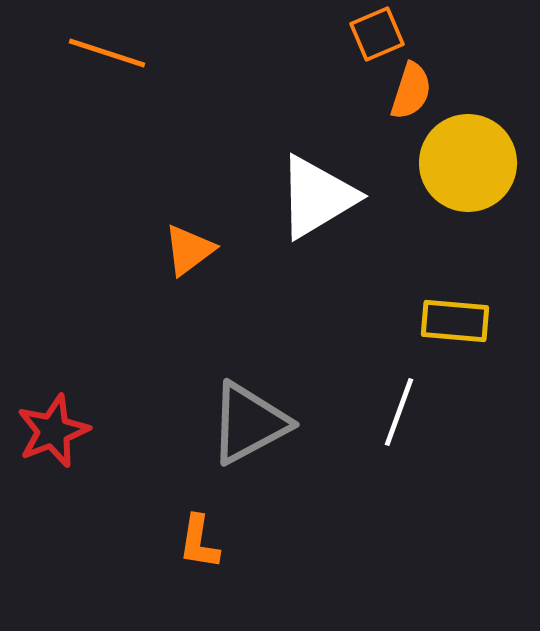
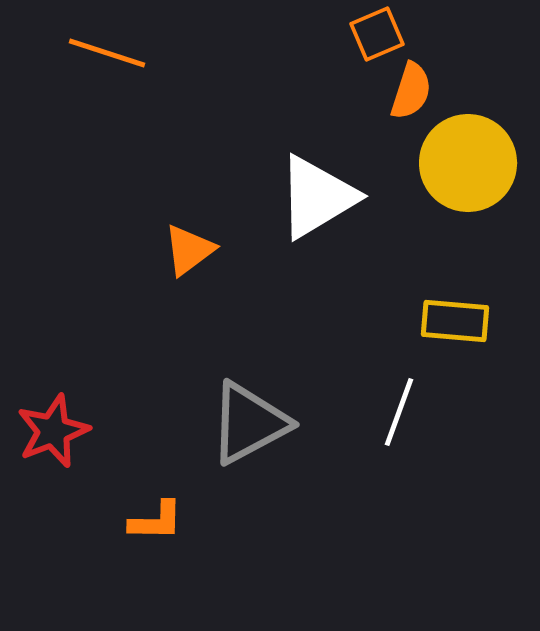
orange L-shape: moved 43 px left, 21 px up; rotated 98 degrees counterclockwise
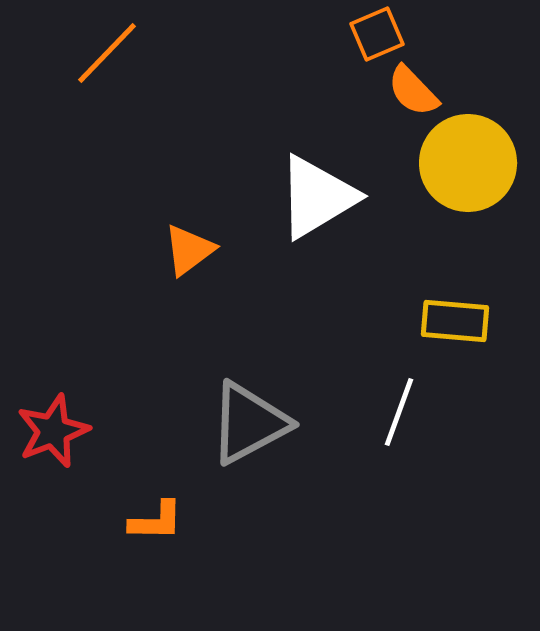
orange line: rotated 64 degrees counterclockwise
orange semicircle: moved 2 px right; rotated 118 degrees clockwise
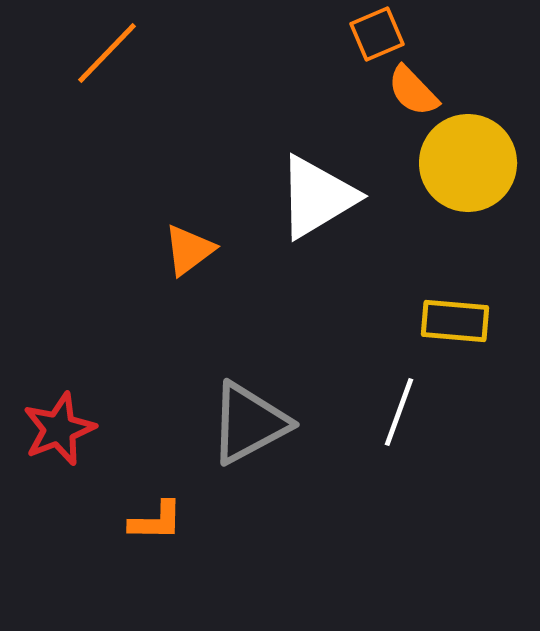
red star: moved 6 px right, 2 px up
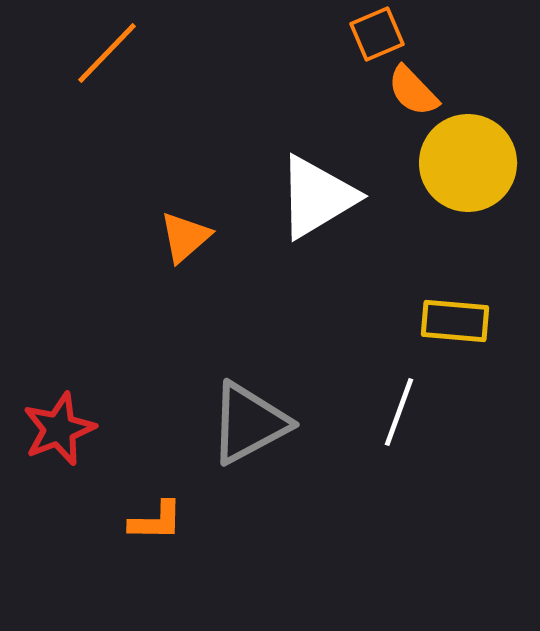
orange triangle: moved 4 px left, 13 px up; rotated 4 degrees counterclockwise
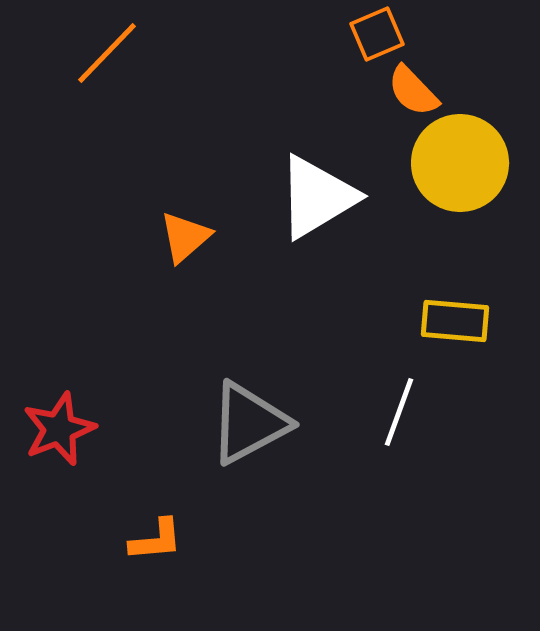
yellow circle: moved 8 px left
orange L-shape: moved 19 px down; rotated 6 degrees counterclockwise
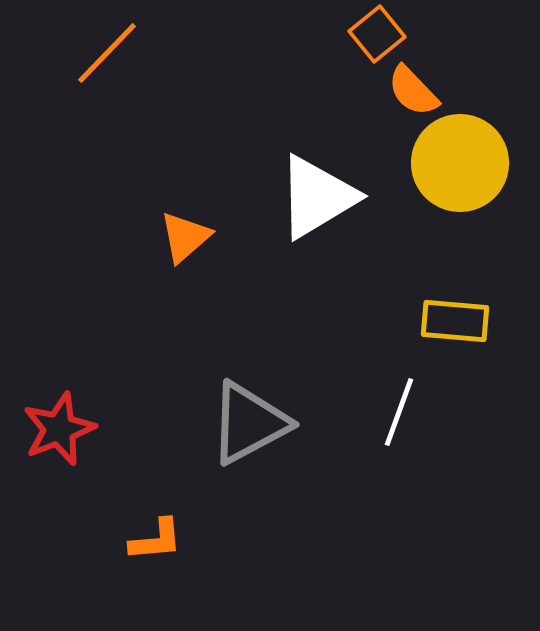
orange square: rotated 16 degrees counterclockwise
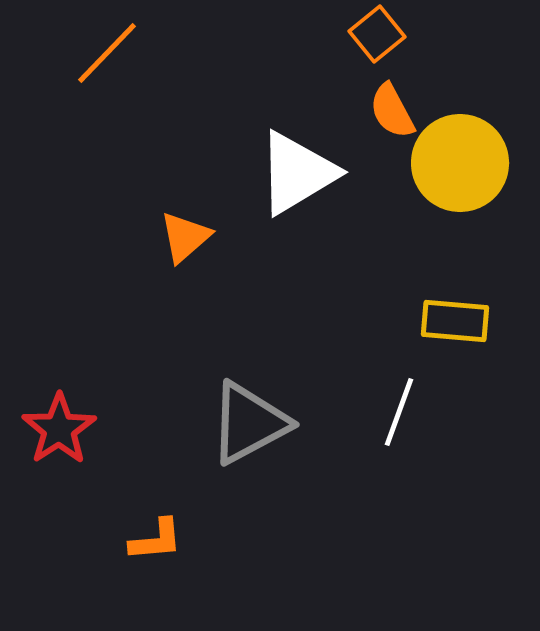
orange semicircle: moved 21 px left, 20 px down; rotated 16 degrees clockwise
white triangle: moved 20 px left, 24 px up
red star: rotated 12 degrees counterclockwise
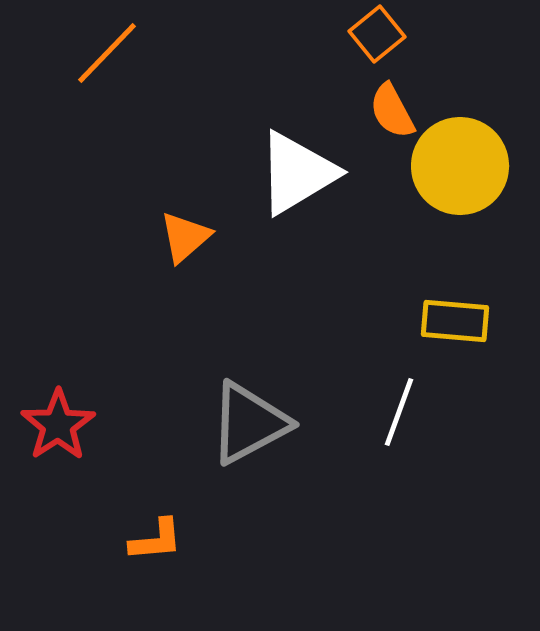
yellow circle: moved 3 px down
red star: moved 1 px left, 4 px up
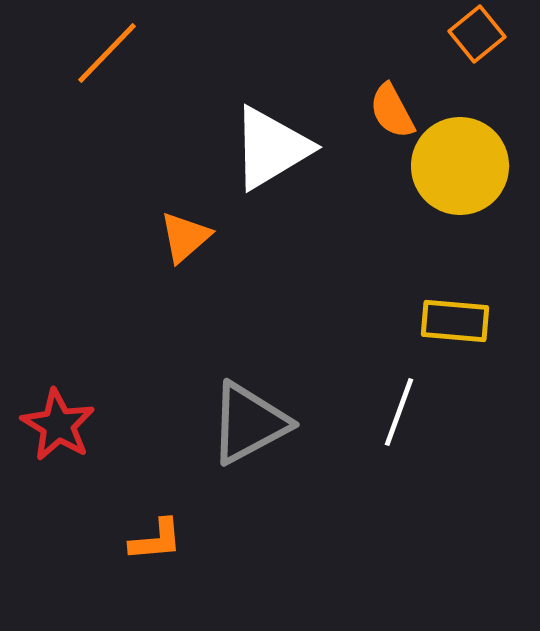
orange square: moved 100 px right
white triangle: moved 26 px left, 25 px up
red star: rotated 8 degrees counterclockwise
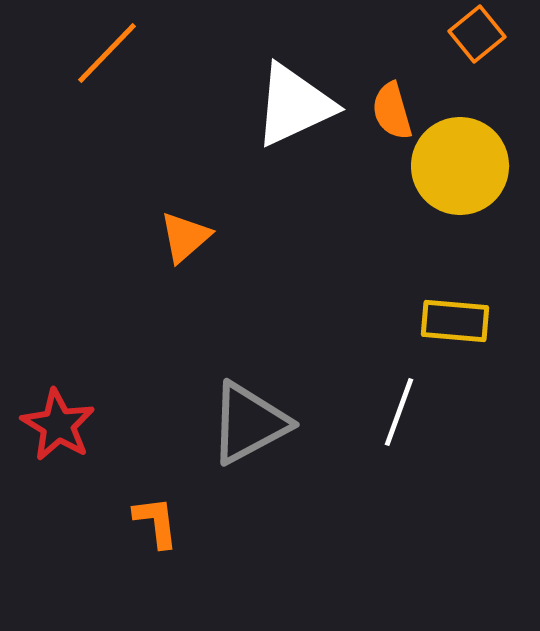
orange semicircle: rotated 12 degrees clockwise
white triangle: moved 23 px right, 43 px up; rotated 6 degrees clockwise
orange L-shape: moved 18 px up; rotated 92 degrees counterclockwise
